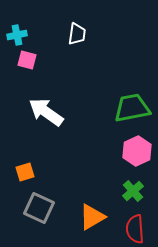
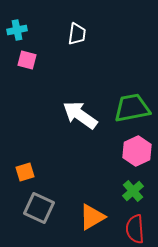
cyan cross: moved 5 px up
white arrow: moved 34 px right, 3 px down
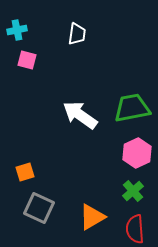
pink hexagon: moved 2 px down
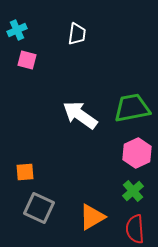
cyan cross: rotated 12 degrees counterclockwise
orange square: rotated 12 degrees clockwise
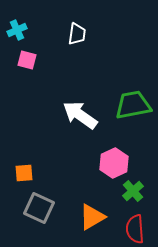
green trapezoid: moved 1 px right, 3 px up
pink hexagon: moved 23 px left, 10 px down
orange square: moved 1 px left, 1 px down
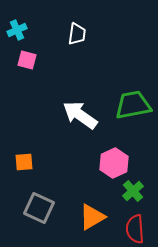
orange square: moved 11 px up
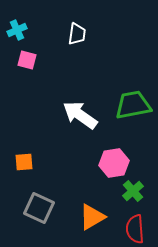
pink hexagon: rotated 16 degrees clockwise
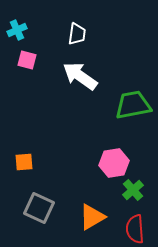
white arrow: moved 39 px up
green cross: moved 1 px up
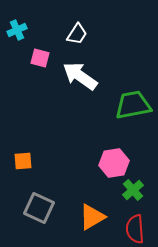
white trapezoid: rotated 25 degrees clockwise
pink square: moved 13 px right, 2 px up
orange square: moved 1 px left, 1 px up
